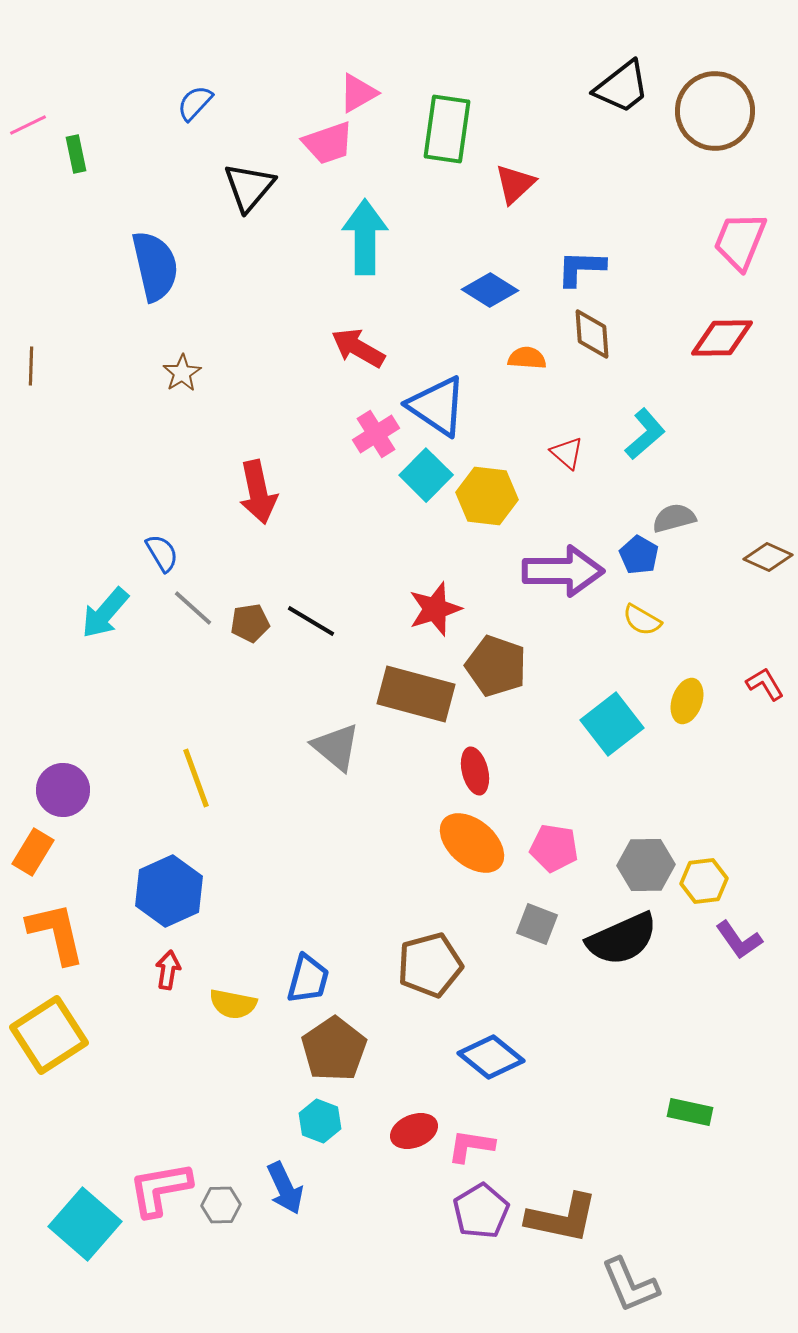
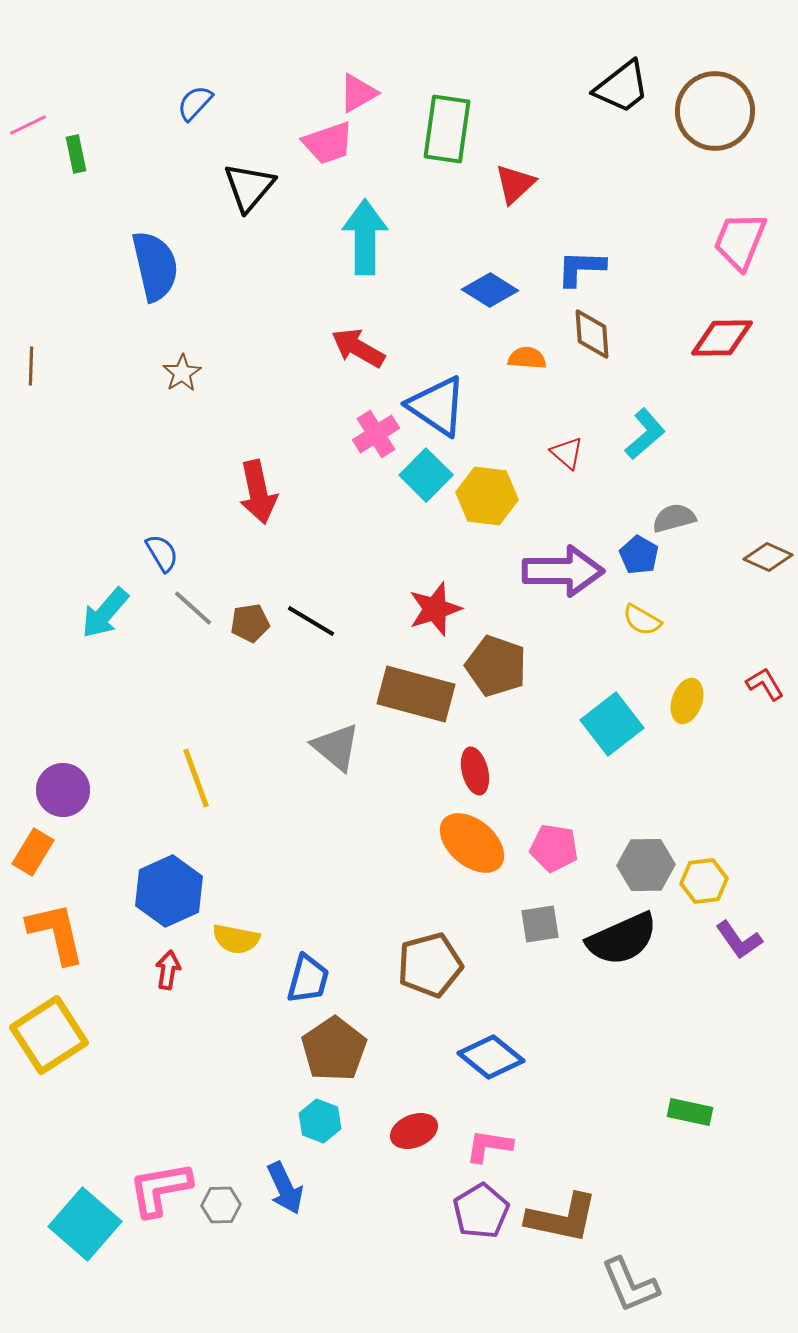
gray square at (537, 924): moved 3 px right; rotated 30 degrees counterclockwise
yellow semicircle at (233, 1004): moved 3 px right, 65 px up
pink L-shape at (471, 1146): moved 18 px right
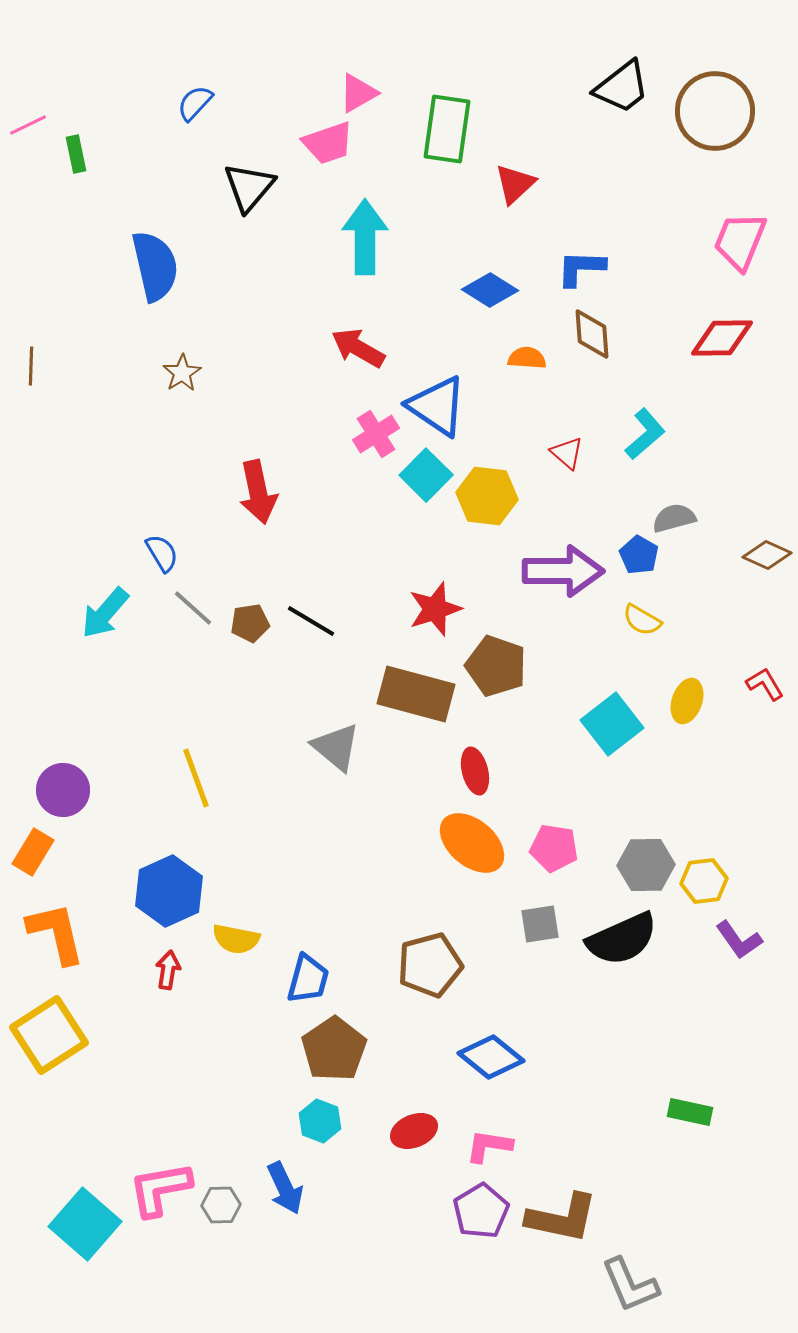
brown diamond at (768, 557): moved 1 px left, 2 px up
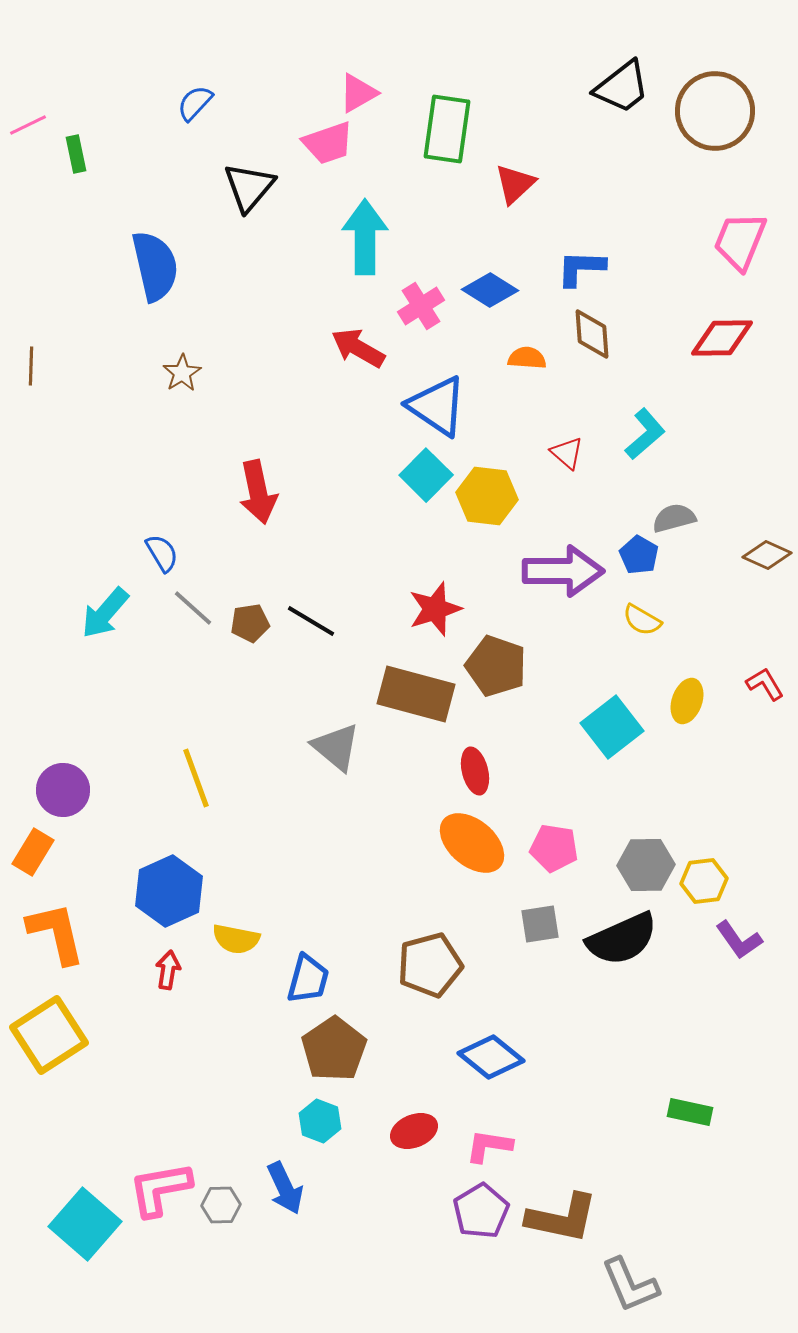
pink cross at (376, 434): moved 45 px right, 128 px up
cyan square at (612, 724): moved 3 px down
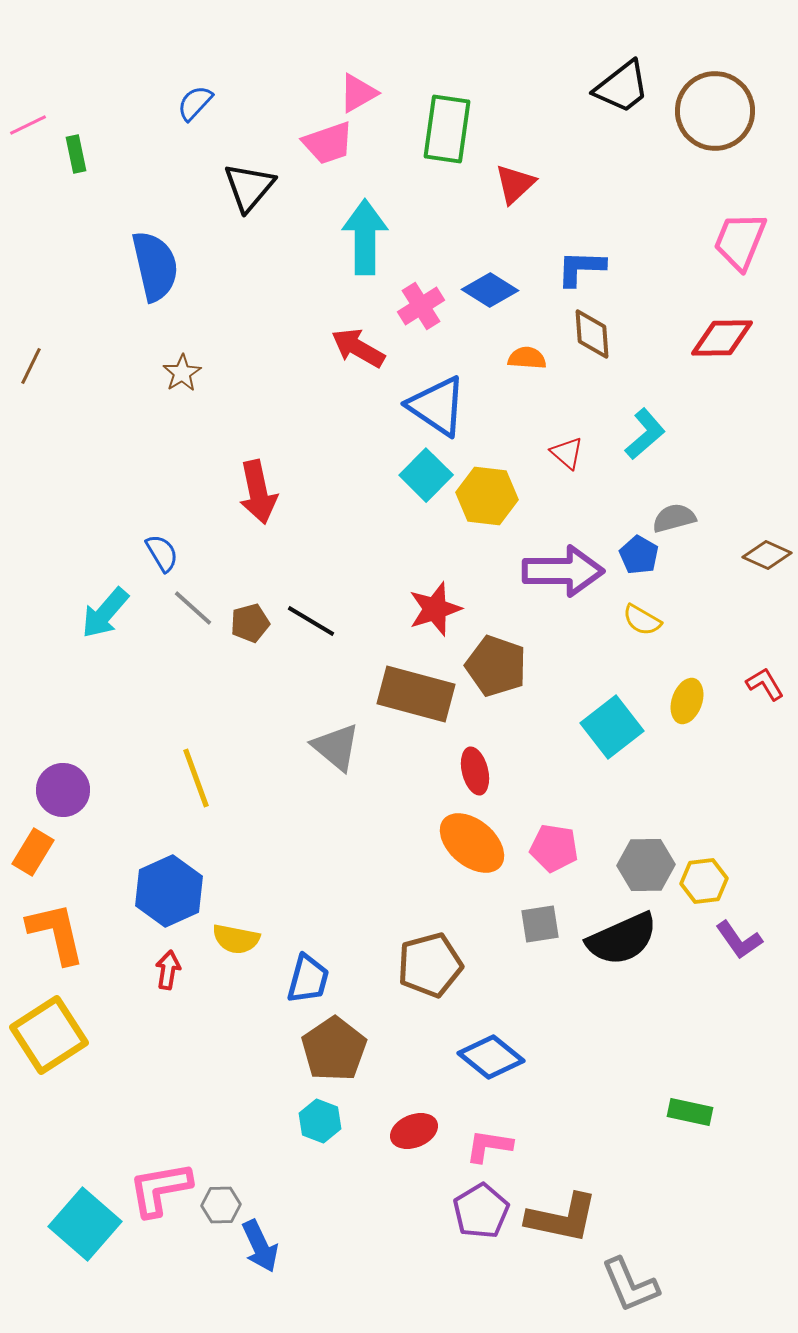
brown line at (31, 366): rotated 24 degrees clockwise
brown pentagon at (250, 623): rotated 6 degrees counterclockwise
blue arrow at (285, 1188): moved 25 px left, 58 px down
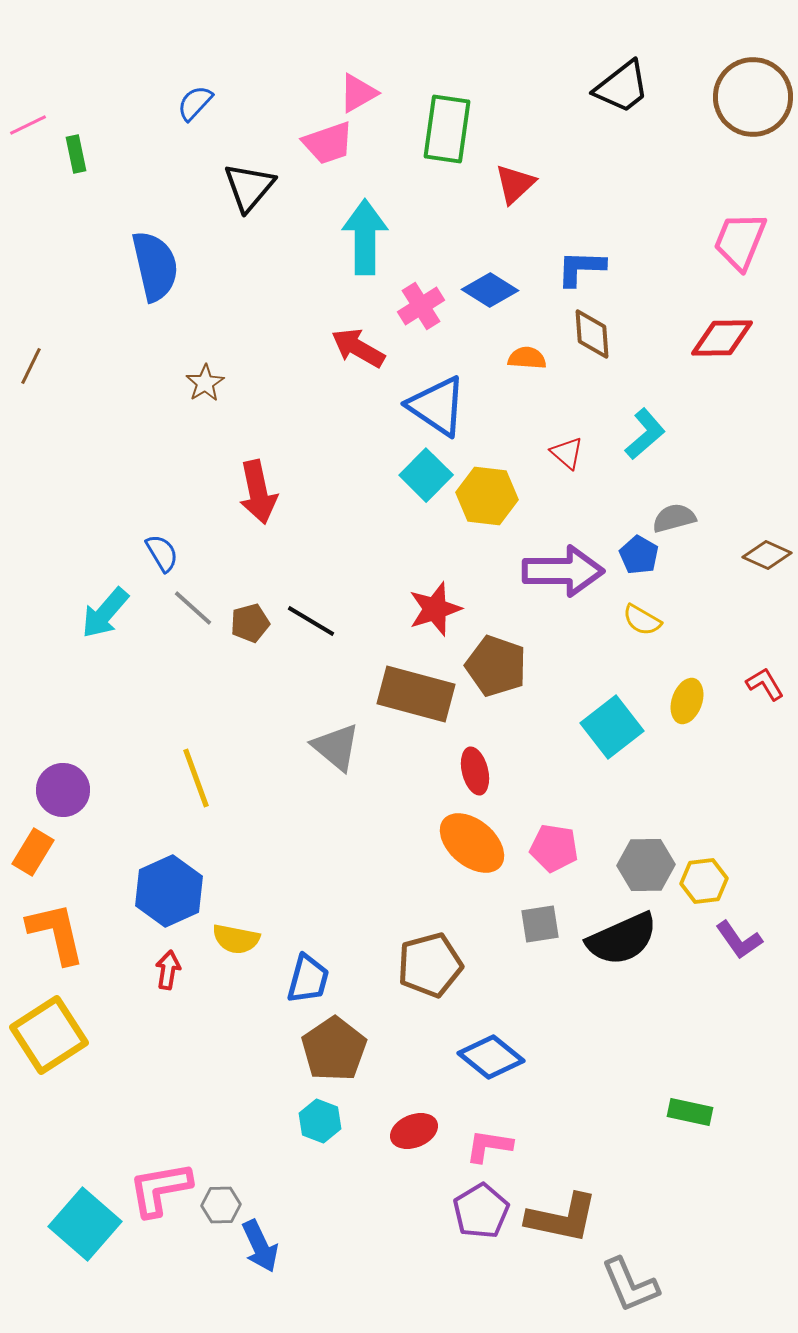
brown circle at (715, 111): moved 38 px right, 14 px up
brown star at (182, 373): moved 23 px right, 10 px down
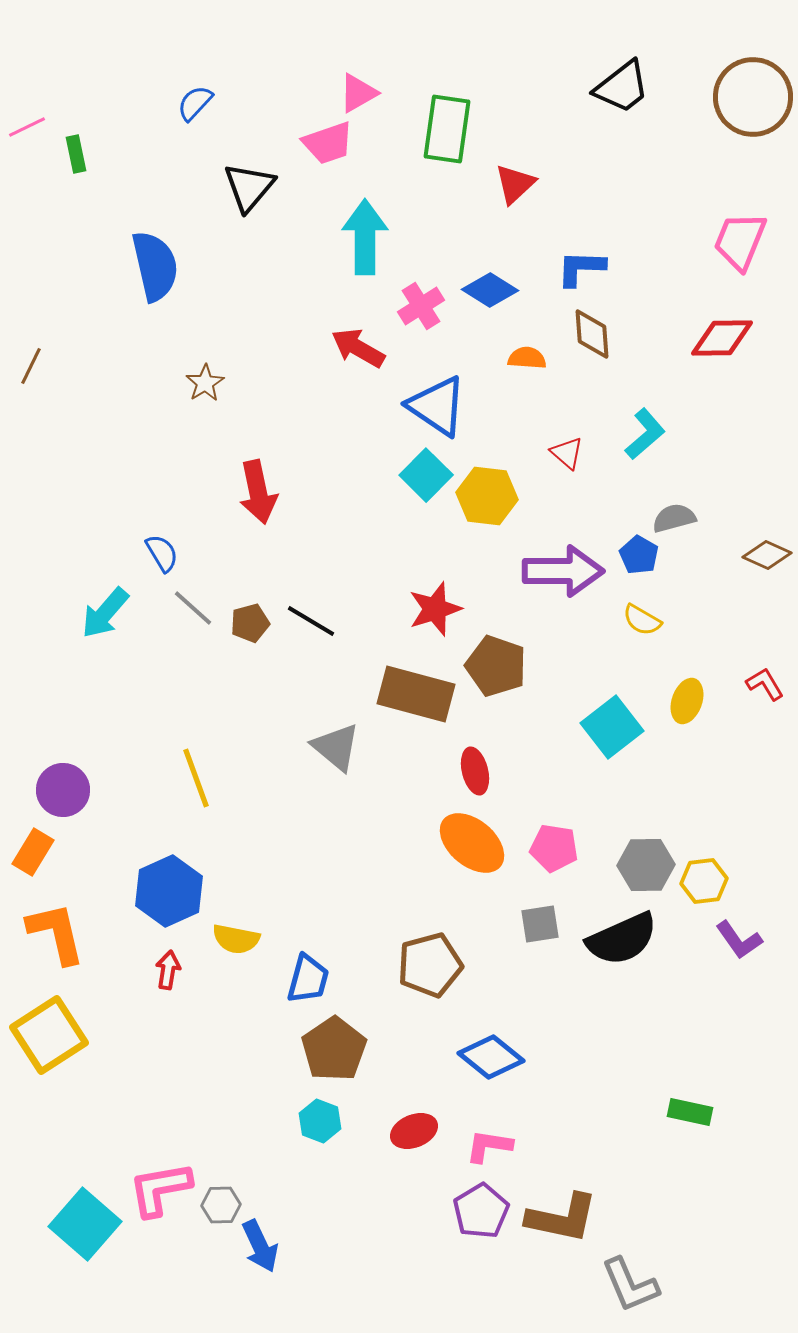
pink line at (28, 125): moved 1 px left, 2 px down
